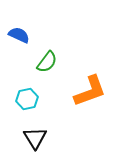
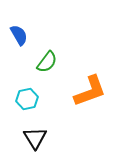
blue semicircle: rotated 35 degrees clockwise
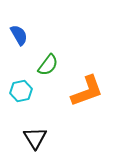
green semicircle: moved 1 px right, 3 px down
orange L-shape: moved 3 px left
cyan hexagon: moved 6 px left, 8 px up
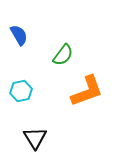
green semicircle: moved 15 px right, 10 px up
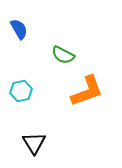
blue semicircle: moved 6 px up
green semicircle: rotated 80 degrees clockwise
black triangle: moved 1 px left, 5 px down
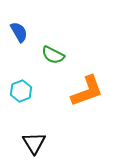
blue semicircle: moved 3 px down
green semicircle: moved 10 px left
cyan hexagon: rotated 10 degrees counterclockwise
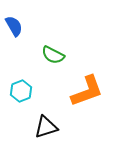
blue semicircle: moved 5 px left, 6 px up
black triangle: moved 12 px right, 16 px up; rotated 45 degrees clockwise
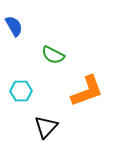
cyan hexagon: rotated 20 degrees clockwise
black triangle: rotated 30 degrees counterclockwise
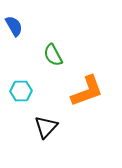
green semicircle: rotated 35 degrees clockwise
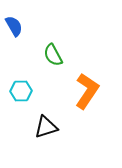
orange L-shape: rotated 36 degrees counterclockwise
black triangle: rotated 30 degrees clockwise
